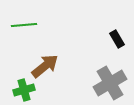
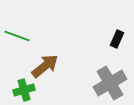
green line: moved 7 px left, 11 px down; rotated 25 degrees clockwise
black rectangle: rotated 54 degrees clockwise
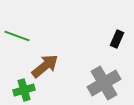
gray cross: moved 6 px left
